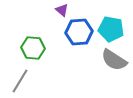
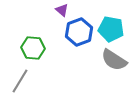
blue hexagon: rotated 16 degrees counterclockwise
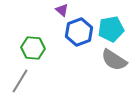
cyan pentagon: rotated 20 degrees counterclockwise
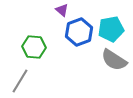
green hexagon: moved 1 px right, 1 px up
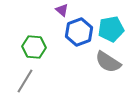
gray semicircle: moved 6 px left, 2 px down
gray line: moved 5 px right
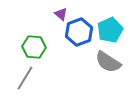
purple triangle: moved 1 px left, 4 px down
cyan pentagon: moved 1 px left, 1 px down; rotated 15 degrees counterclockwise
gray line: moved 3 px up
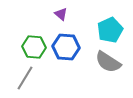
blue hexagon: moved 13 px left, 15 px down; rotated 24 degrees clockwise
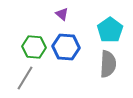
purple triangle: moved 1 px right
cyan pentagon: rotated 10 degrees counterclockwise
gray semicircle: moved 2 px down; rotated 120 degrees counterclockwise
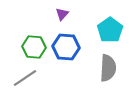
purple triangle: rotated 32 degrees clockwise
gray semicircle: moved 4 px down
gray line: rotated 25 degrees clockwise
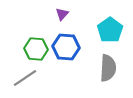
green hexagon: moved 2 px right, 2 px down
